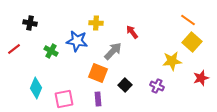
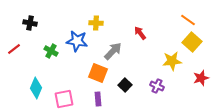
red arrow: moved 8 px right, 1 px down
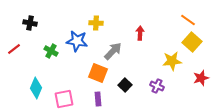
red arrow: rotated 40 degrees clockwise
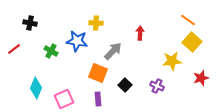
pink square: rotated 12 degrees counterclockwise
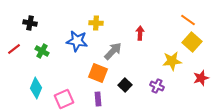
green cross: moved 9 px left
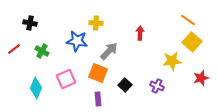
gray arrow: moved 4 px left
pink square: moved 2 px right, 20 px up
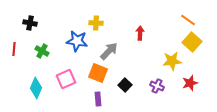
red line: rotated 48 degrees counterclockwise
red star: moved 11 px left, 5 px down
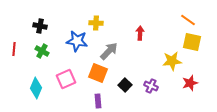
black cross: moved 10 px right, 3 px down
yellow square: rotated 30 degrees counterclockwise
purple cross: moved 6 px left
purple rectangle: moved 2 px down
